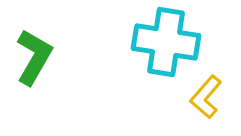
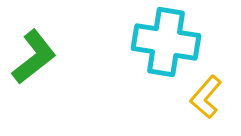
green L-shape: rotated 22 degrees clockwise
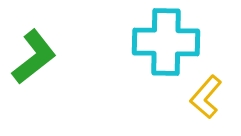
cyan cross: rotated 8 degrees counterclockwise
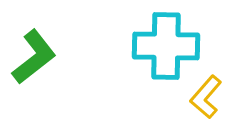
cyan cross: moved 4 px down
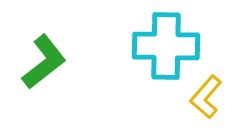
green L-shape: moved 10 px right, 5 px down
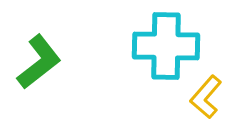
green L-shape: moved 5 px left
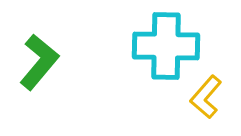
green L-shape: rotated 12 degrees counterclockwise
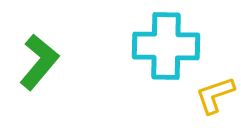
yellow L-shape: moved 9 px right, 2 px up; rotated 30 degrees clockwise
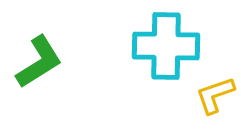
green L-shape: rotated 18 degrees clockwise
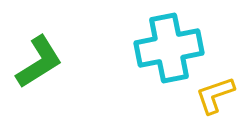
cyan cross: moved 3 px right, 2 px down; rotated 12 degrees counterclockwise
